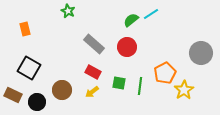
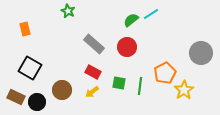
black square: moved 1 px right
brown rectangle: moved 3 px right, 2 px down
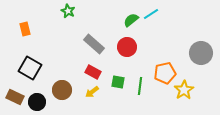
orange pentagon: rotated 15 degrees clockwise
green square: moved 1 px left, 1 px up
brown rectangle: moved 1 px left
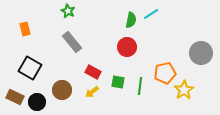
green semicircle: rotated 140 degrees clockwise
gray rectangle: moved 22 px left, 2 px up; rotated 10 degrees clockwise
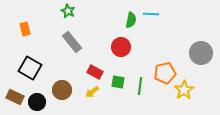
cyan line: rotated 35 degrees clockwise
red circle: moved 6 px left
red rectangle: moved 2 px right
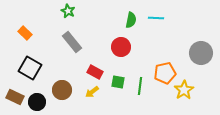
cyan line: moved 5 px right, 4 px down
orange rectangle: moved 4 px down; rotated 32 degrees counterclockwise
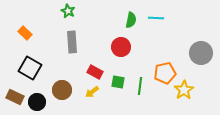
gray rectangle: rotated 35 degrees clockwise
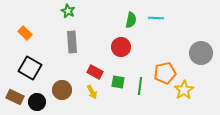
yellow arrow: rotated 80 degrees counterclockwise
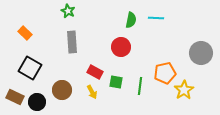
green square: moved 2 px left
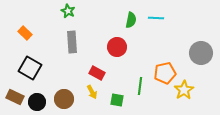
red circle: moved 4 px left
red rectangle: moved 2 px right, 1 px down
green square: moved 1 px right, 18 px down
brown circle: moved 2 px right, 9 px down
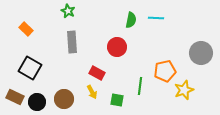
orange rectangle: moved 1 px right, 4 px up
orange pentagon: moved 2 px up
yellow star: rotated 12 degrees clockwise
